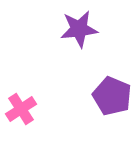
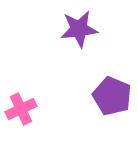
pink cross: rotated 8 degrees clockwise
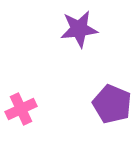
purple pentagon: moved 8 px down
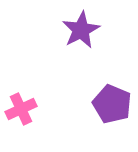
purple star: moved 2 px right, 1 px down; rotated 21 degrees counterclockwise
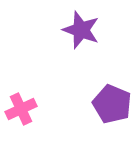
purple star: rotated 24 degrees counterclockwise
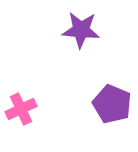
purple star: rotated 15 degrees counterclockwise
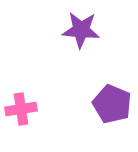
pink cross: rotated 16 degrees clockwise
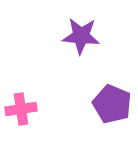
purple star: moved 6 px down
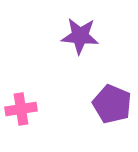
purple star: moved 1 px left
